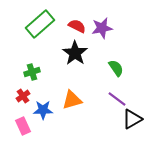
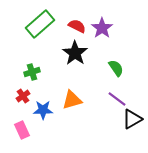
purple star: rotated 25 degrees counterclockwise
pink rectangle: moved 1 px left, 4 px down
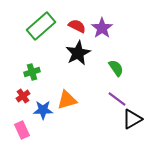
green rectangle: moved 1 px right, 2 px down
black star: moved 3 px right; rotated 10 degrees clockwise
orange triangle: moved 5 px left
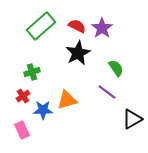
purple line: moved 10 px left, 7 px up
